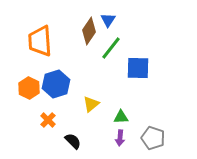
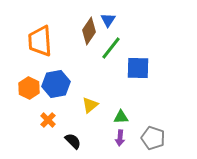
blue hexagon: rotated 8 degrees clockwise
yellow triangle: moved 1 px left, 1 px down
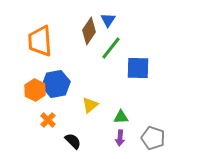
orange hexagon: moved 6 px right, 2 px down
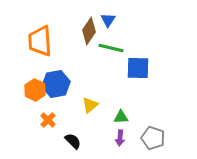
green line: rotated 65 degrees clockwise
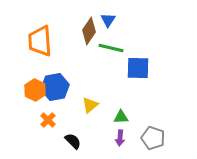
blue hexagon: moved 1 px left, 3 px down
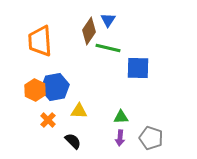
green line: moved 3 px left
yellow triangle: moved 11 px left, 6 px down; rotated 42 degrees clockwise
gray pentagon: moved 2 px left
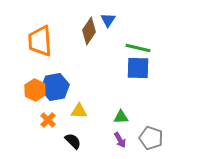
green line: moved 30 px right
purple arrow: moved 2 px down; rotated 35 degrees counterclockwise
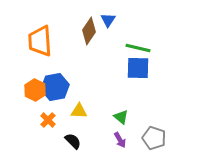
green triangle: rotated 42 degrees clockwise
gray pentagon: moved 3 px right
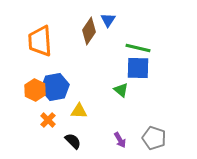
green triangle: moved 27 px up
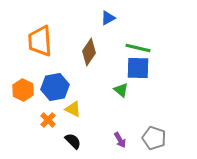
blue triangle: moved 2 px up; rotated 28 degrees clockwise
brown diamond: moved 21 px down
orange hexagon: moved 12 px left
yellow triangle: moved 6 px left, 2 px up; rotated 24 degrees clockwise
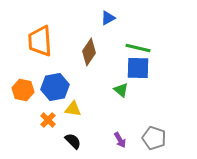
orange hexagon: rotated 15 degrees counterclockwise
yellow triangle: rotated 18 degrees counterclockwise
